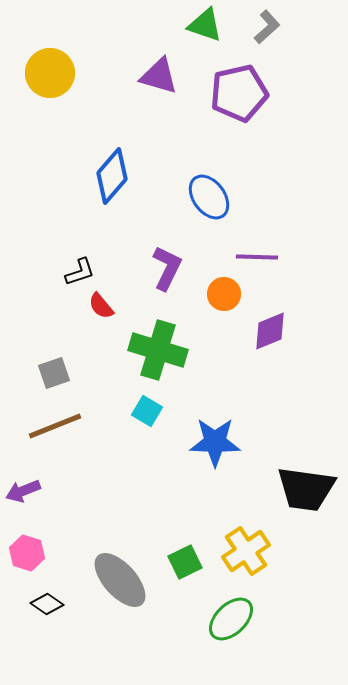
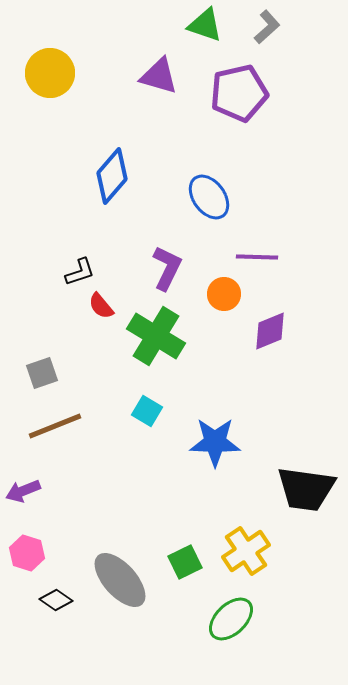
green cross: moved 2 px left, 14 px up; rotated 14 degrees clockwise
gray square: moved 12 px left
black diamond: moved 9 px right, 4 px up
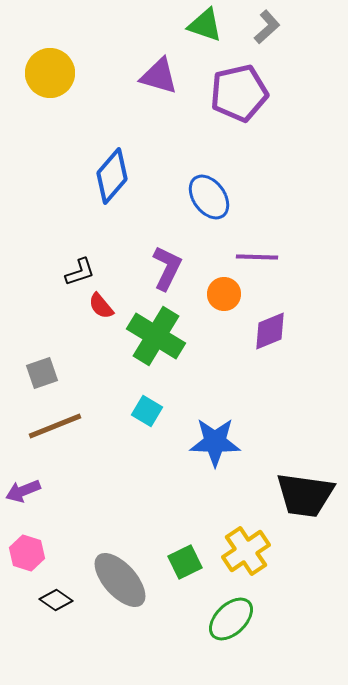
black trapezoid: moved 1 px left, 6 px down
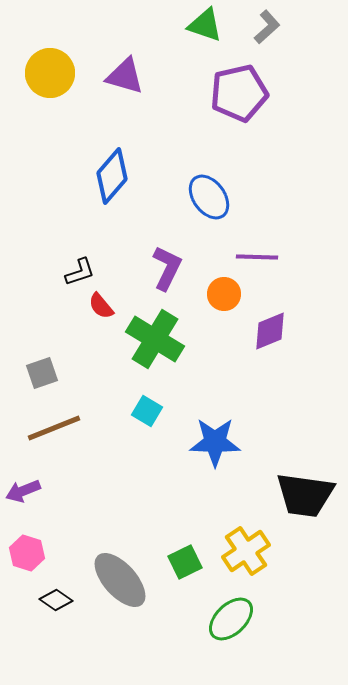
purple triangle: moved 34 px left
green cross: moved 1 px left, 3 px down
brown line: moved 1 px left, 2 px down
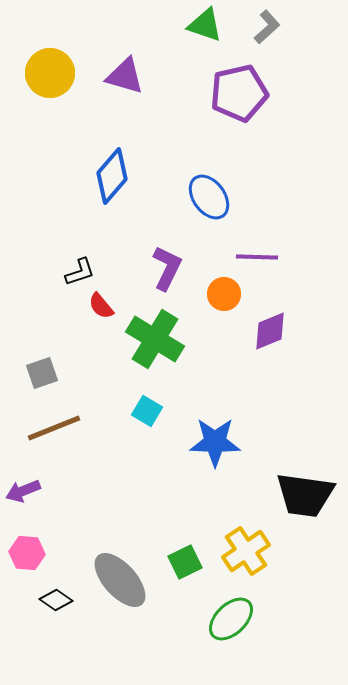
pink hexagon: rotated 12 degrees counterclockwise
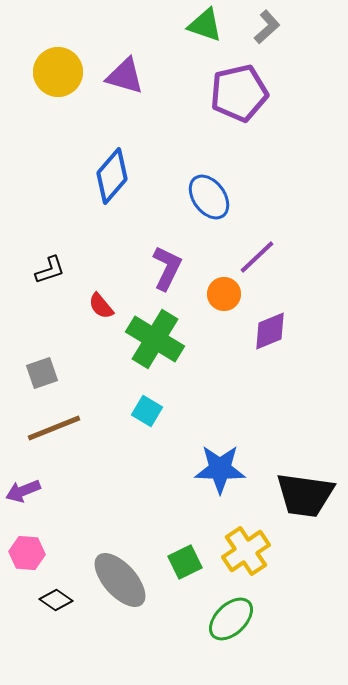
yellow circle: moved 8 px right, 1 px up
purple line: rotated 45 degrees counterclockwise
black L-shape: moved 30 px left, 2 px up
blue star: moved 5 px right, 27 px down
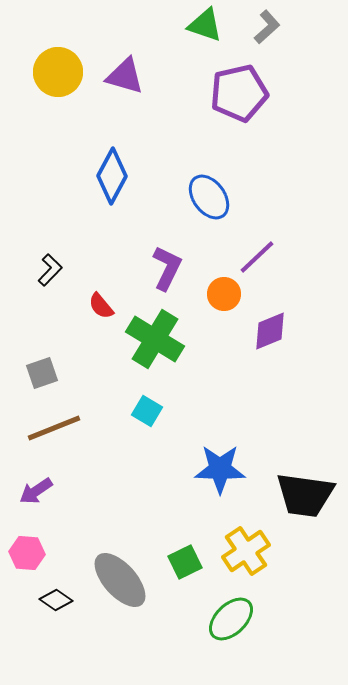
blue diamond: rotated 12 degrees counterclockwise
black L-shape: rotated 28 degrees counterclockwise
purple arrow: moved 13 px right; rotated 12 degrees counterclockwise
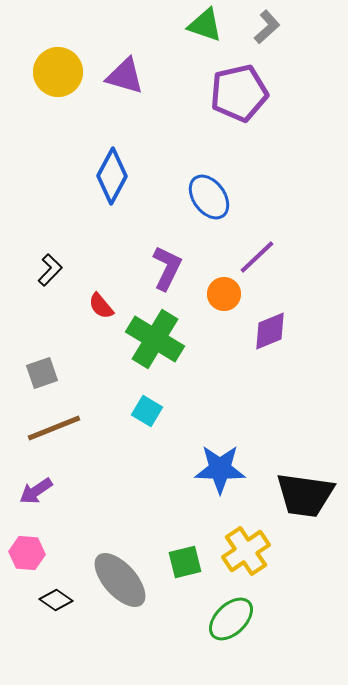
green square: rotated 12 degrees clockwise
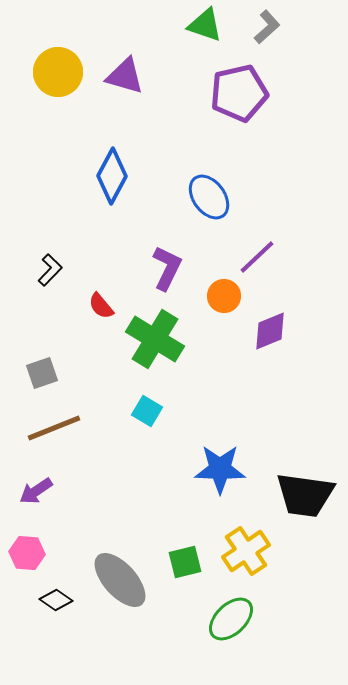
orange circle: moved 2 px down
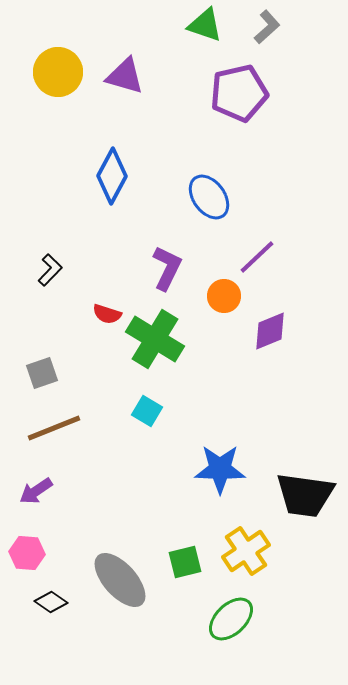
red semicircle: moved 6 px right, 8 px down; rotated 32 degrees counterclockwise
black diamond: moved 5 px left, 2 px down
